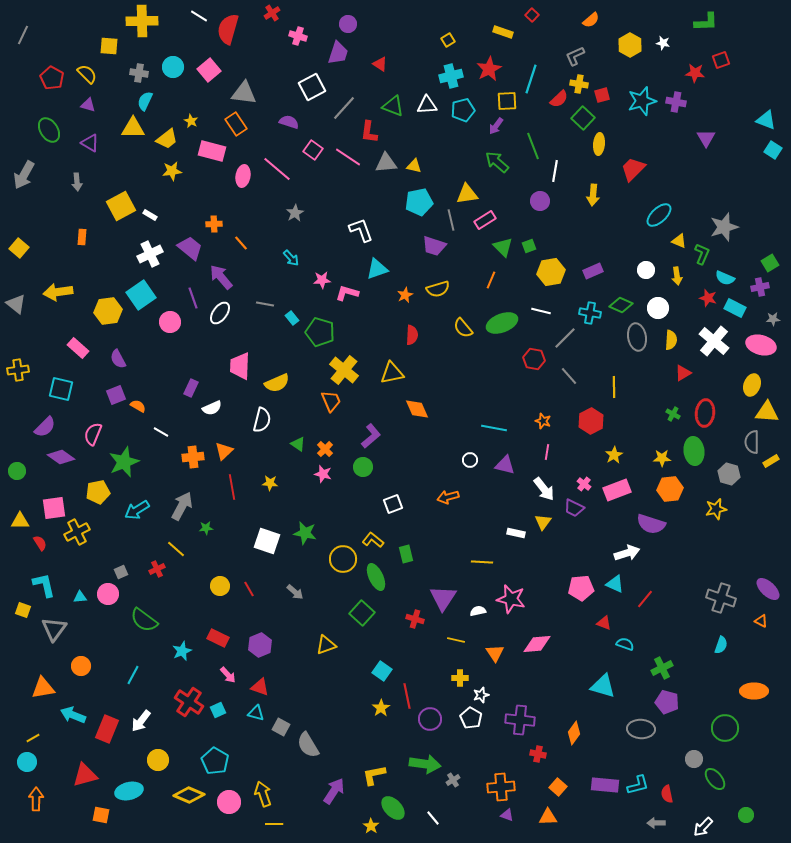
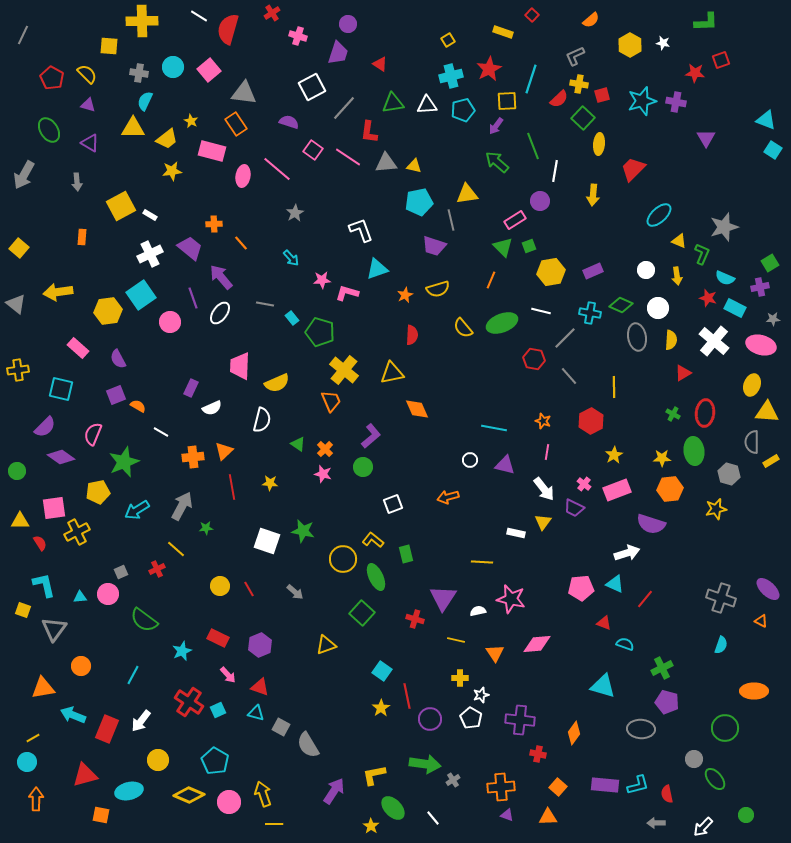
green triangle at (393, 106): moved 3 px up; rotated 30 degrees counterclockwise
pink rectangle at (485, 220): moved 30 px right
green star at (305, 533): moved 2 px left, 2 px up
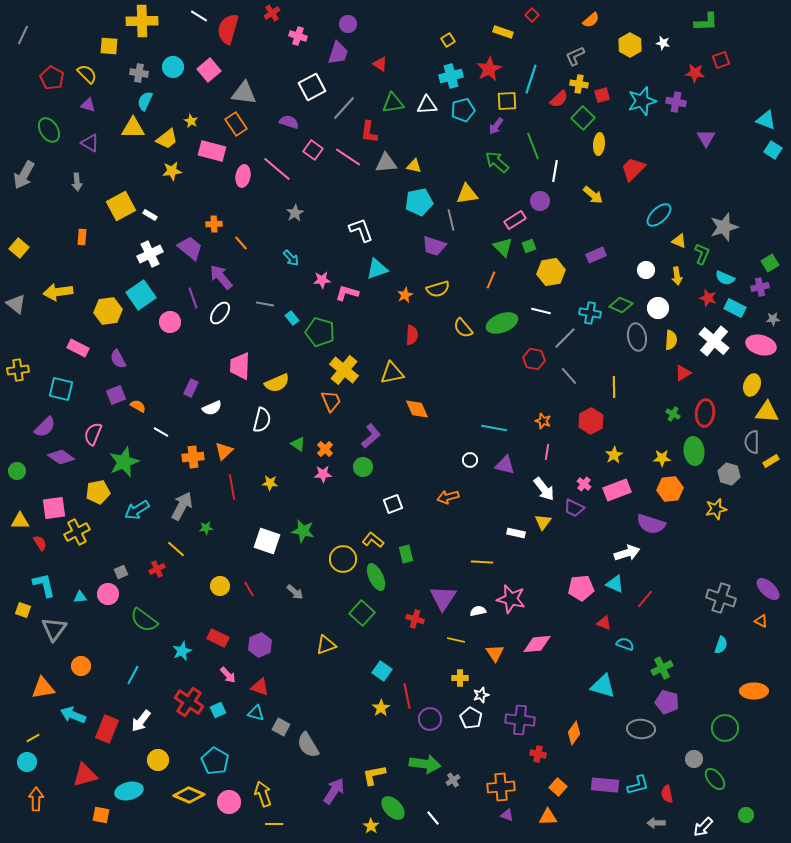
yellow arrow at (593, 195): rotated 55 degrees counterclockwise
purple rectangle at (593, 271): moved 3 px right, 16 px up
pink rectangle at (78, 348): rotated 15 degrees counterclockwise
pink star at (323, 474): rotated 18 degrees counterclockwise
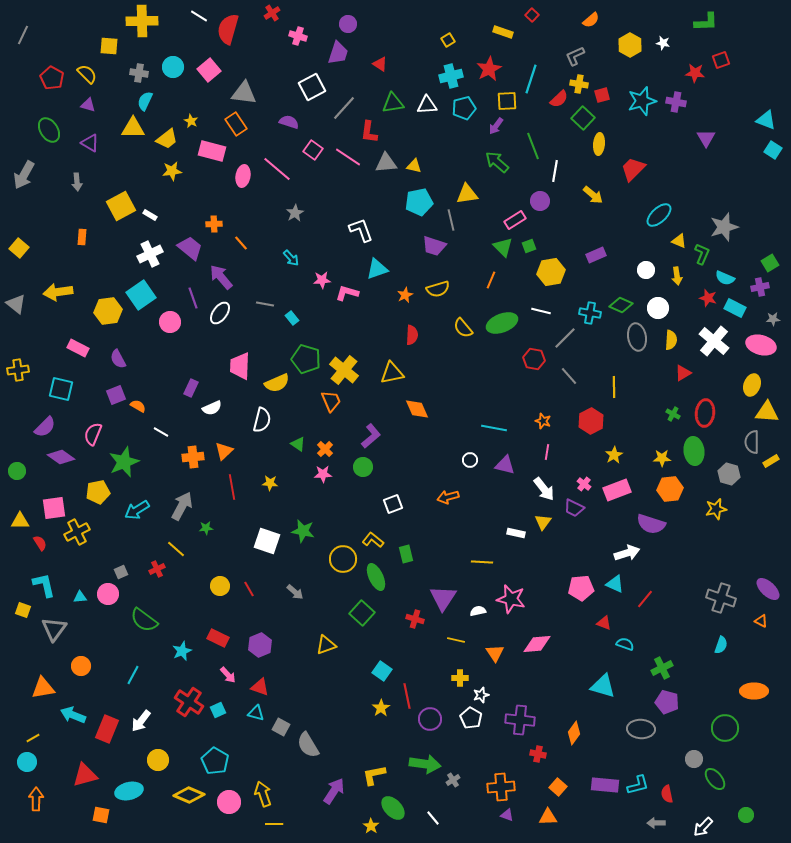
cyan pentagon at (463, 110): moved 1 px right, 2 px up
green pentagon at (320, 332): moved 14 px left, 27 px down
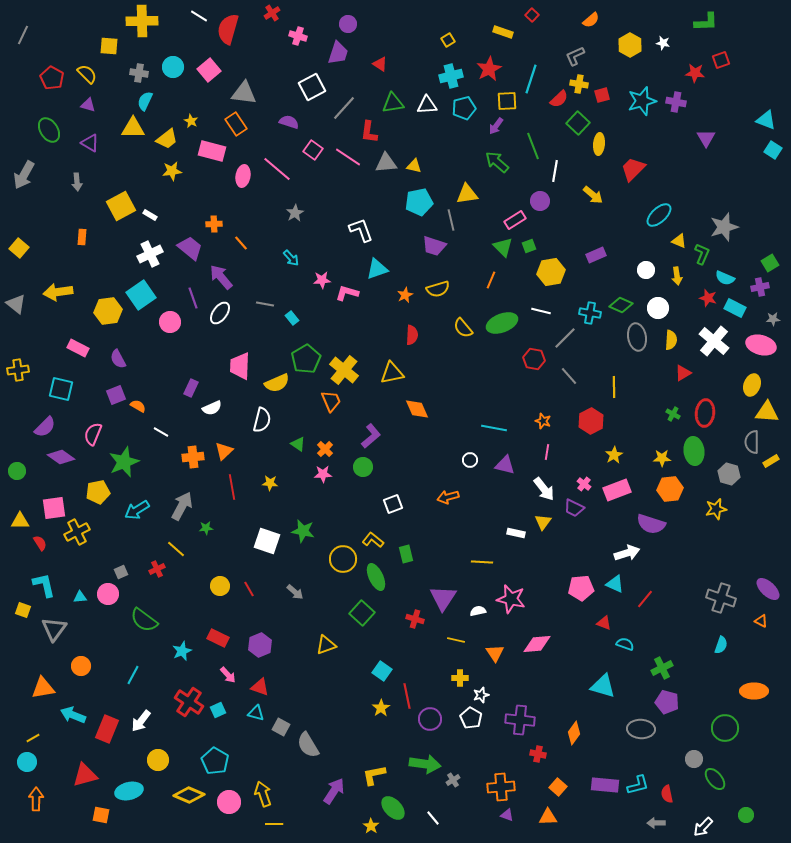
green square at (583, 118): moved 5 px left, 5 px down
green pentagon at (306, 359): rotated 24 degrees clockwise
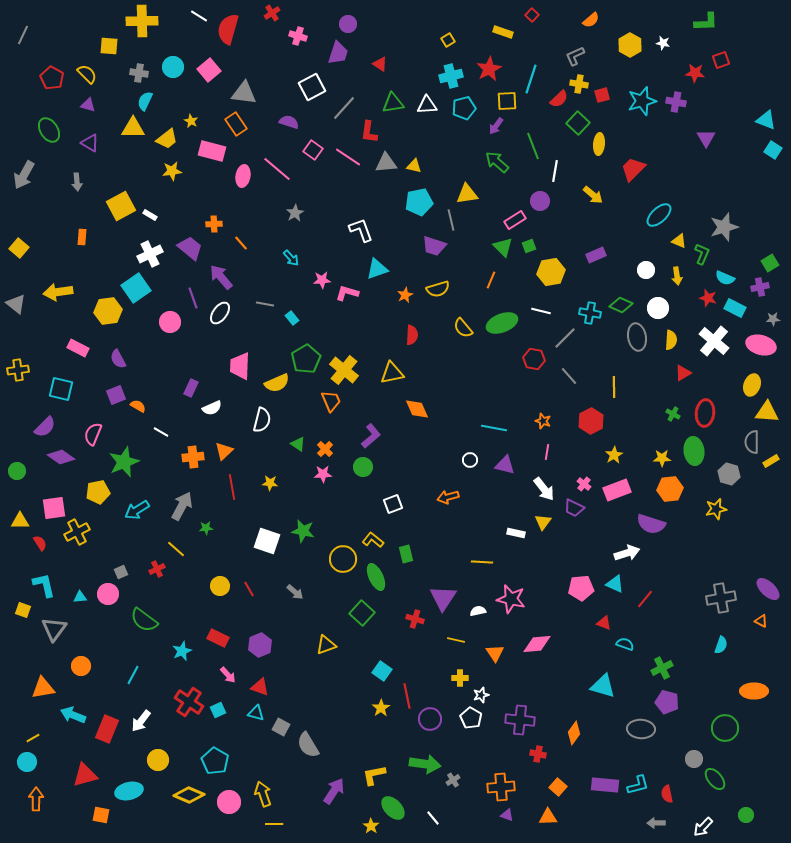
cyan square at (141, 295): moved 5 px left, 7 px up
gray cross at (721, 598): rotated 28 degrees counterclockwise
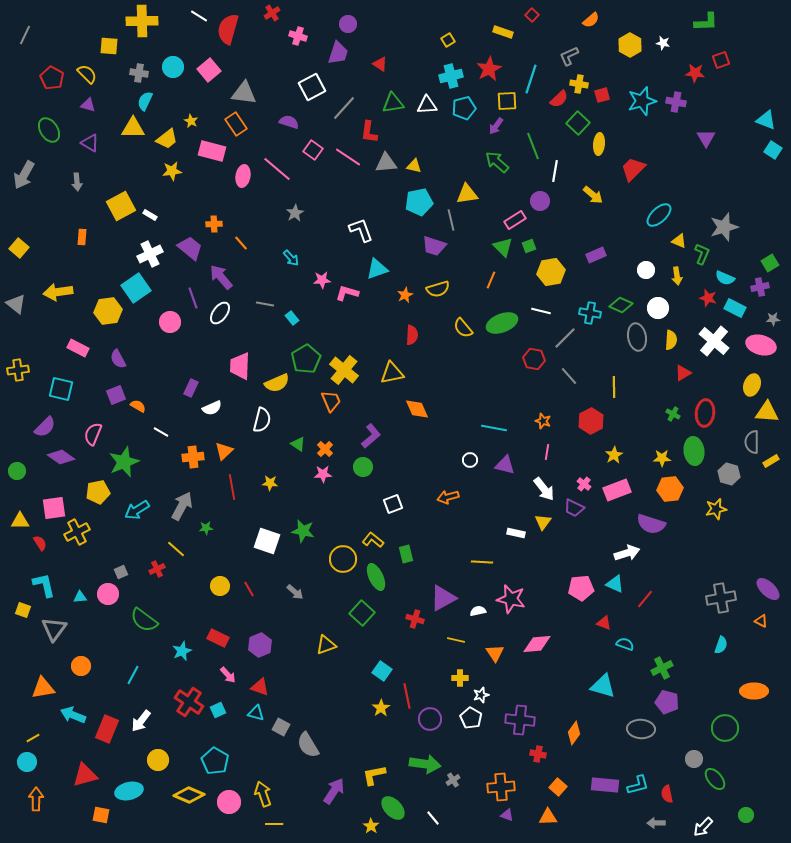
gray line at (23, 35): moved 2 px right
gray L-shape at (575, 56): moved 6 px left
purple triangle at (443, 598): rotated 28 degrees clockwise
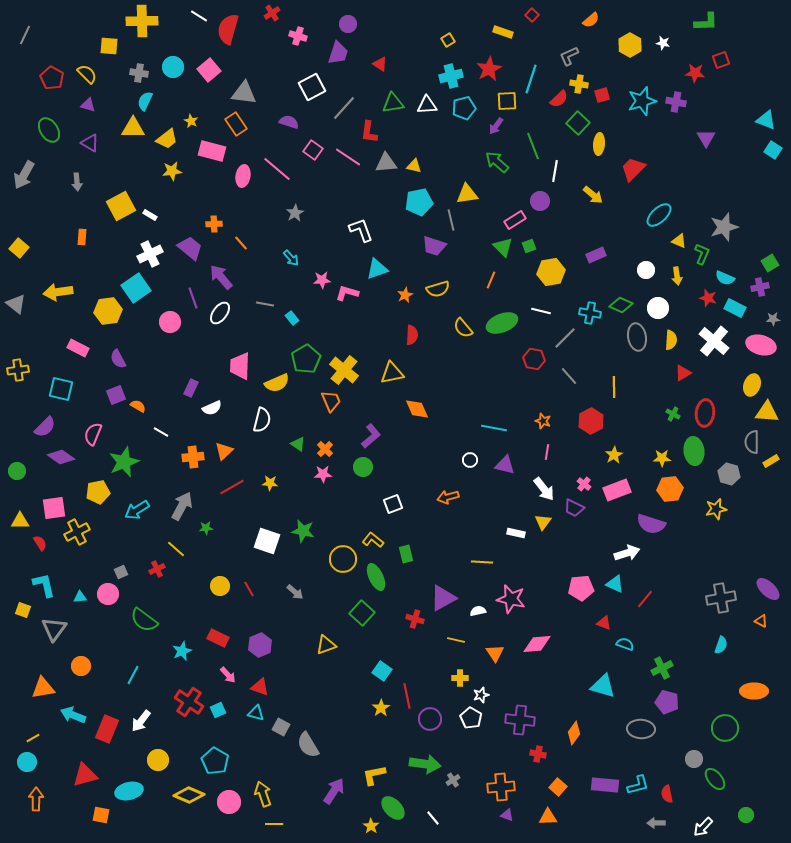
red line at (232, 487): rotated 70 degrees clockwise
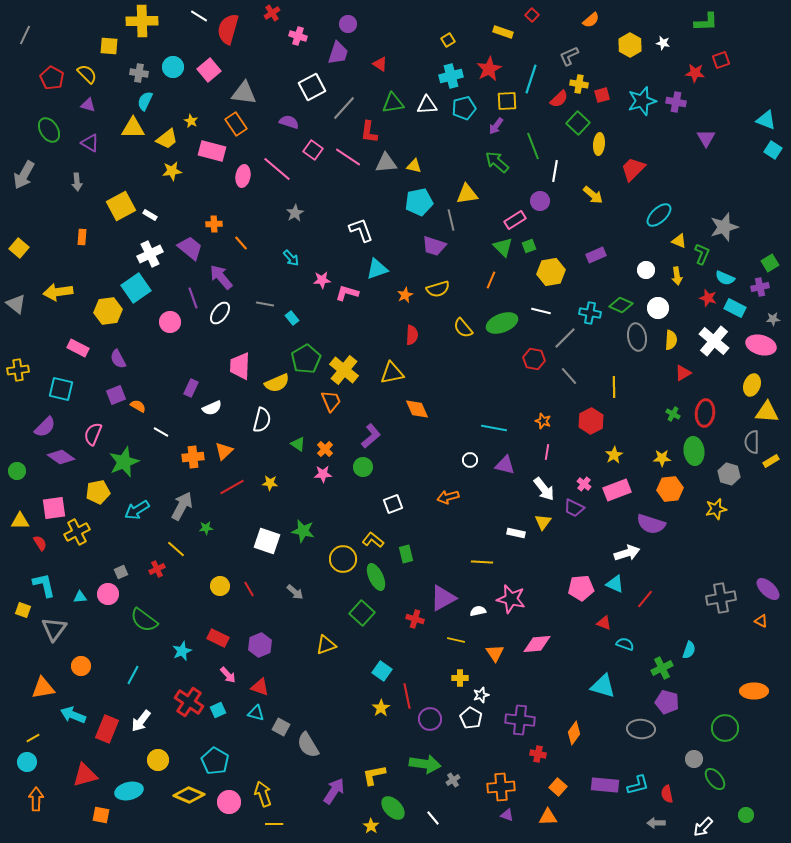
cyan semicircle at (721, 645): moved 32 px left, 5 px down
